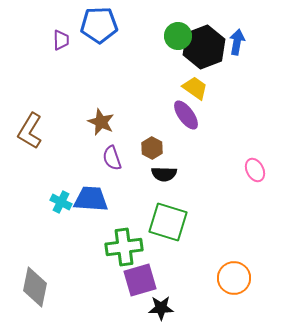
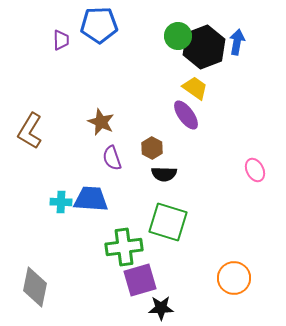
cyan cross: rotated 25 degrees counterclockwise
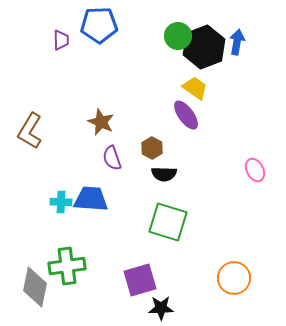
green cross: moved 57 px left, 19 px down
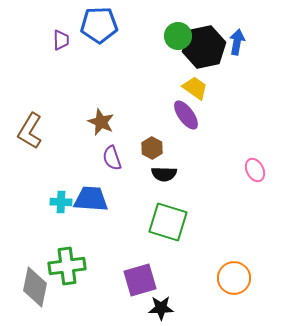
black hexagon: rotated 9 degrees clockwise
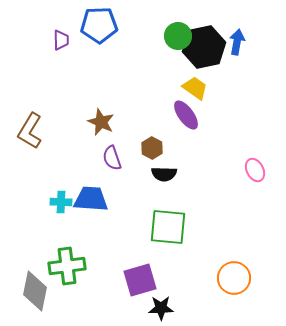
green square: moved 5 px down; rotated 12 degrees counterclockwise
gray diamond: moved 4 px down
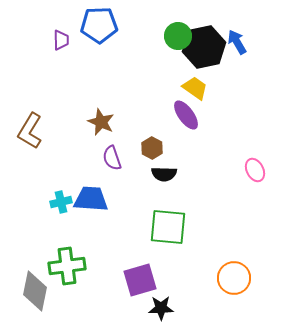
blue arrow: rotated 40 degrees counterclockwise
cyan cross: rotated 15 degrees counterclockwise
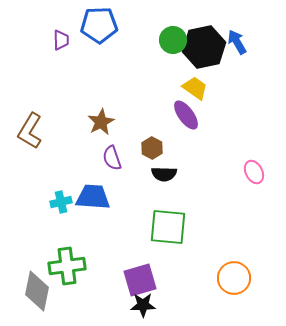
green circle: moved 5 px left, 4 px down
brown star: rotated 20 degrees clockwise
pink ellipse: moved 1 px left, 2 px down
blue trapezoid: moved 2 px right, 2 px up
gray diamond: moved 2 px right
black star: moved 18 px left, 3 px up
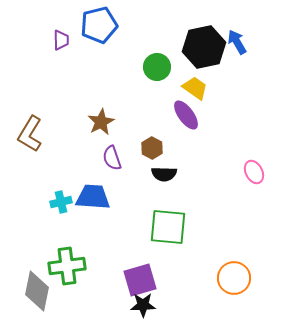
blue pentagon: rotated 12 degrees counterclockwise
green circle: moved 16 px left, 27 px down
brown L-shape: moved 3 px down
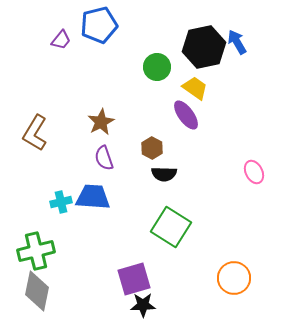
purple trapezoid: rotated 40 degrees clockwise
brown L-shape: moved 5 px right, 1 px up
purple semicircle: moved 8 px left
green square: moved 3 px right; rotated 27 degrees clockwise
green cross: moved 31 px left, 15 px up; rotated 6 degrees counterclockwise
purple square: moved 6 px left, 1 px up
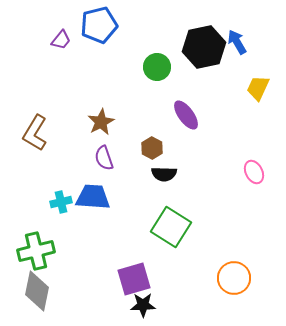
yellow trapezoid: moved 63 px right; rotated 100 degrees counterclockwise
